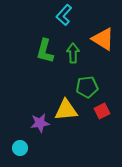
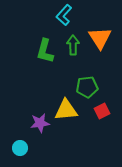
orange triangle: moved 3 px left, 1 px up; rotated 25 degrees clockwise
green arrow: moved 8 px up
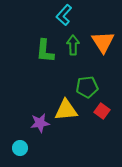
orange triangle: moved 3 px right, 4 px down
green L-shape: rotated 10 degrees counterclockwise
red square: rotated 28 degrees counterclockwise
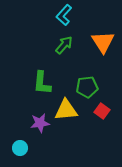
green arrow: moved 9 px left; rotated 42 degrees clockwise
green L-shape: moved 3 px left, 32 px down
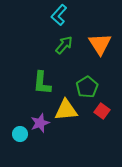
cyan L-shape: moved 5 px left
orange triangle: moved 3 px left, 2 px down
green pentagon: rotated 25 degrees counterclockwise
purple star: rotated 12 degrees counterclockwise
cyan circle: moved 14 px up
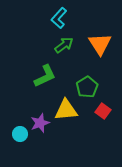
cyan L-shape: moved 3 px down
green arrow: rotated 12 degrees clockwise
green L-shape: moved 3 px right, 7 px up; rotated 120 degrees counterclockwise
red square: moved 1 px right
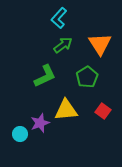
green arrow: moved 1 px left
green pentagon: moved 10 px up
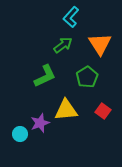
cyan L-shape: moved 12 px right, 1 px up
